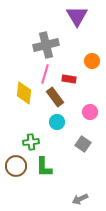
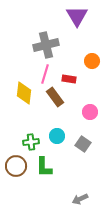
cyan circle: moved 14 px down
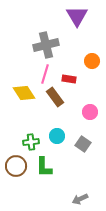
yellow diamond: rotated 40 degrees counterclockwise
